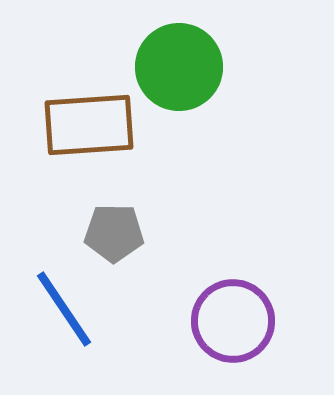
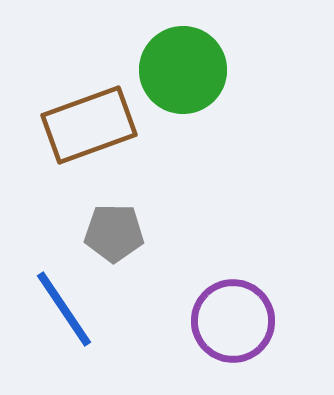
green circle: moved 4 px right, 3 px down
brown rectangle: rotated 16 degrees counterclockwise
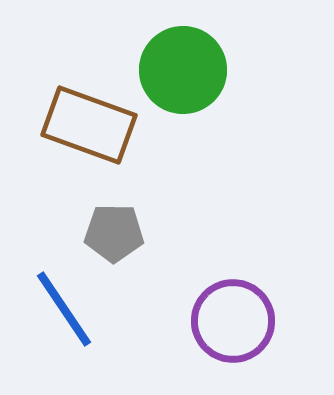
brown rectangle: rotated 40 degrees clockwise
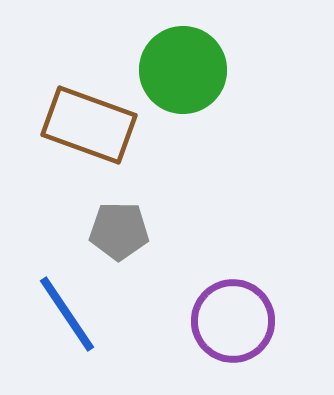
gray pentagon: moved 5 px right, 2 px up
blue line: moved 3 px right, 5 px down
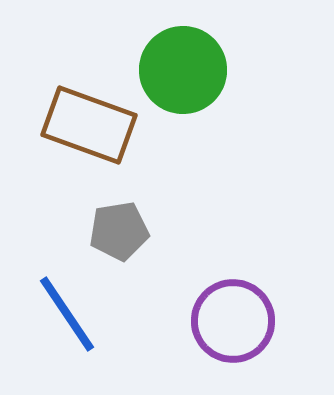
gray pentagon: rotated 10 degrees counterclockwise
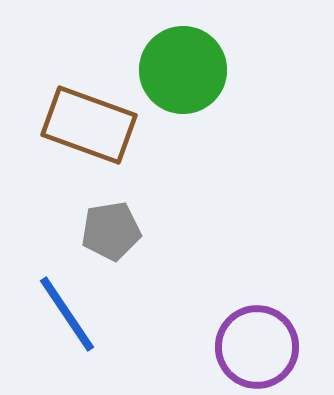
gray pentagon: moved 8 px left
purple circle: moved 24 px right, 26 px down
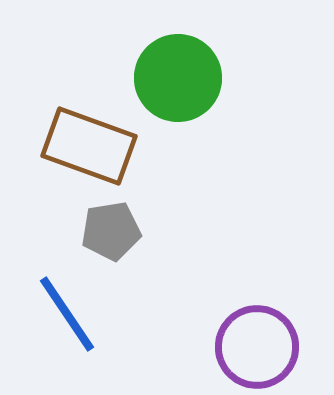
green circle: moved 5 px left, 8 px down
brown rectangle: moved 21 px down
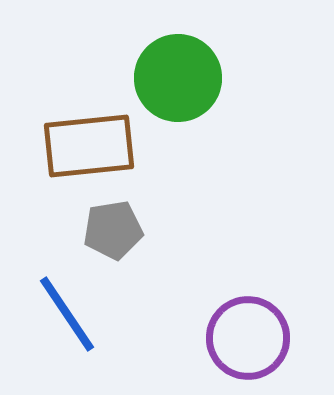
brown rectangle: rotated 26 degrees counterclockwise
gray pentagon: moved 2 px right, 1 px up
purple circle: moved 9 px left, 9 px up
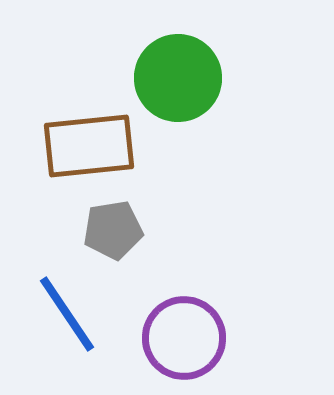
purple circle: moved 64 px left
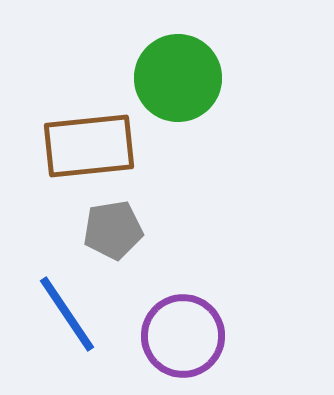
purple circle: moved 1 px left, 2 px up
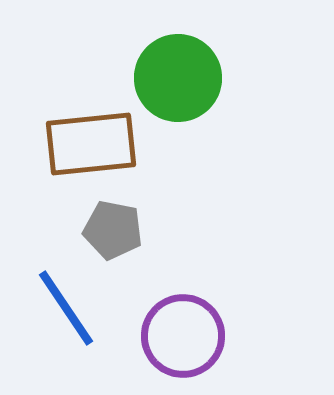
brown rectangle: moved 2 px right, 2 px up
gray pentagon: rotated 20 degrees clockwise
blue line: moved 1 px left, 6 px up
